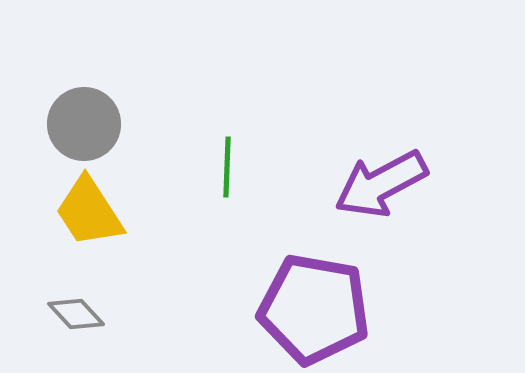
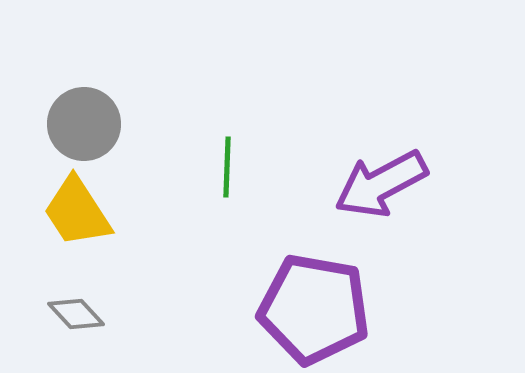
yellow trapezoid: moved 12 px left
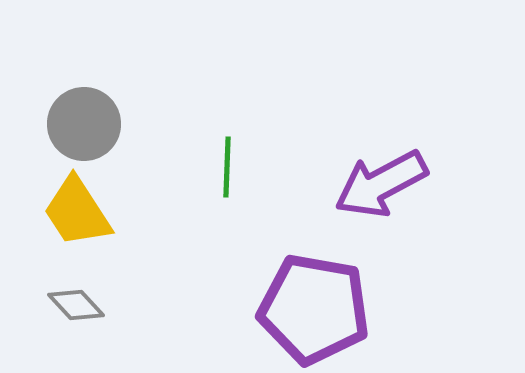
gray diamond: moved 9 px up
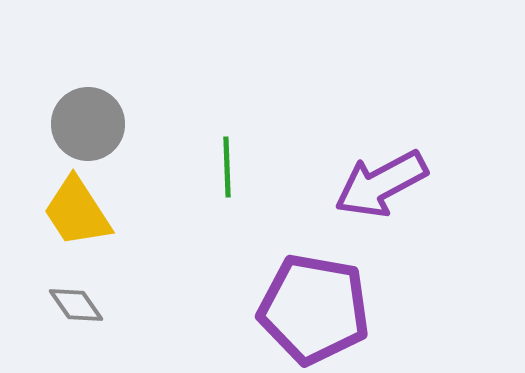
gray circle: moved 4 px right
green line: rotated 4 degrees counterclockwise
gray diamond: rotated 8 degrees clockwise
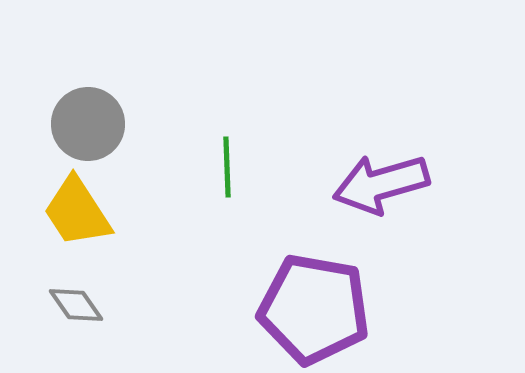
purple arrow: rotated 12 degrees clockwise
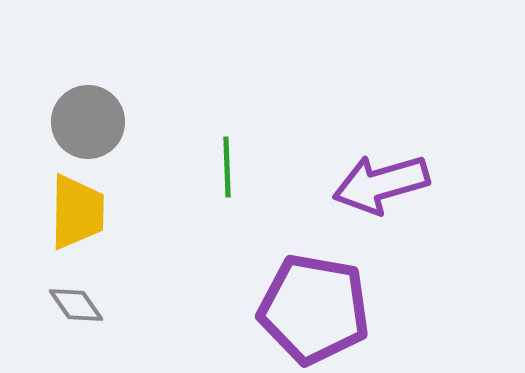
gray circle: moved 2 px up
yellow trapezoid: rotated 146 degrees counterclockwise
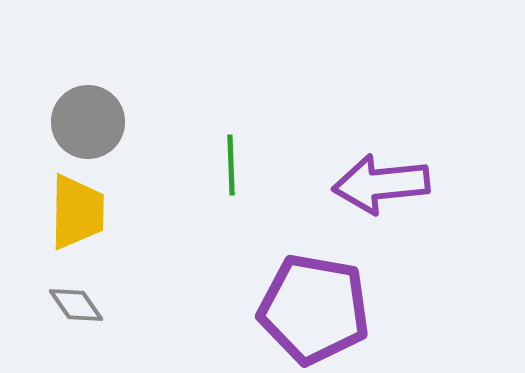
green line: moved 4 px right, 2 px up
purple arrow: rotated 10 degrees clockwise
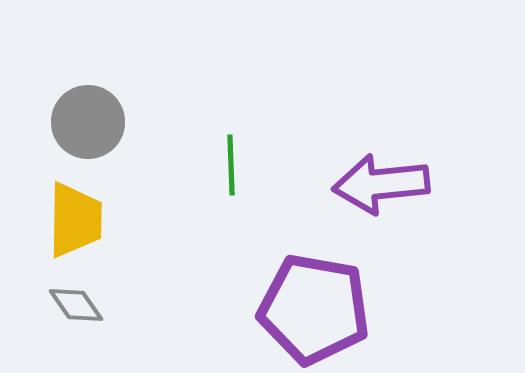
yellow trapezoid: moved 2 px left, 8 px down
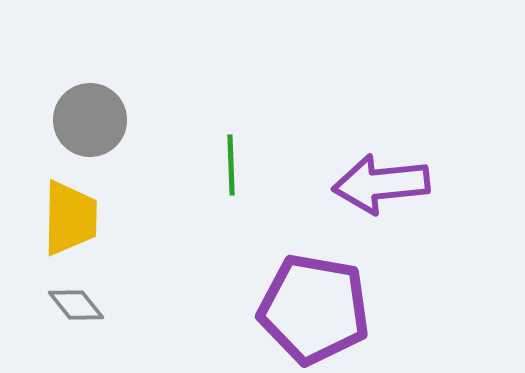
gray circle: moved 2 px right, 2 px up
yellow trapezoid: moved 5 px left, 2 px up
gray diamond: rotated 4 degrees counterclockwise
